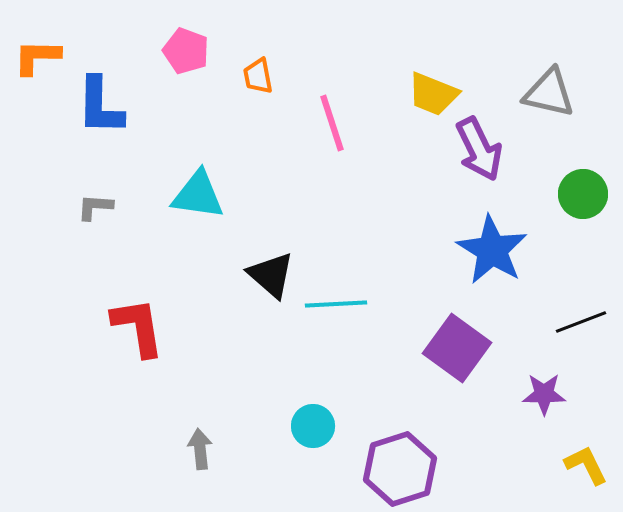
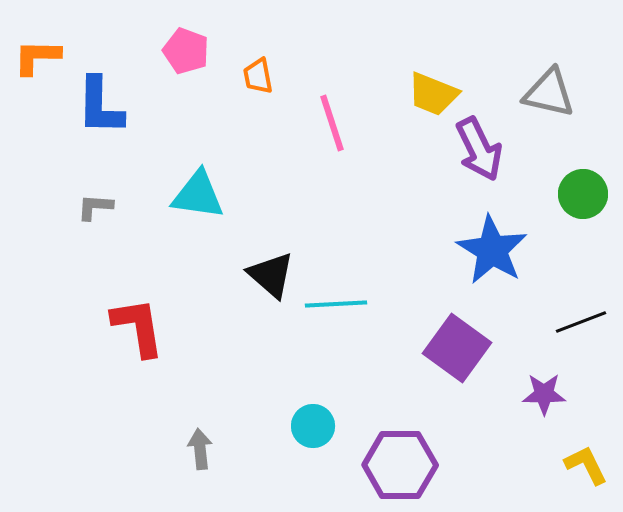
purple hexagon: moved 4 px up; rotated 18 degrees clockwise
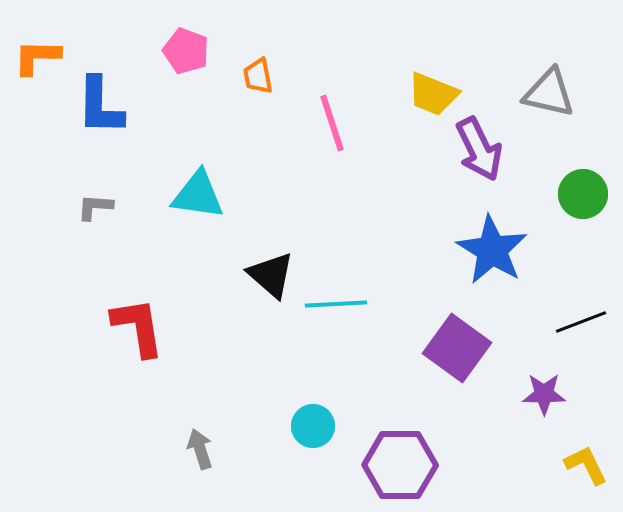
gray arrow: rotated 12 degrees counterclockwise
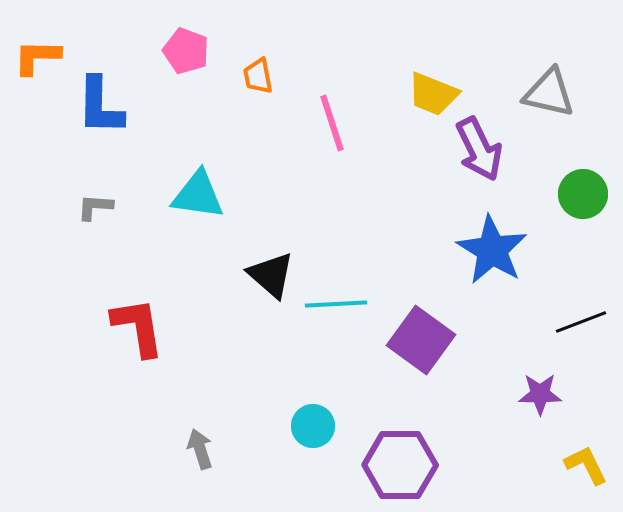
purple square: moved 36 px left, 8 px up
purple star: moved 4 px left
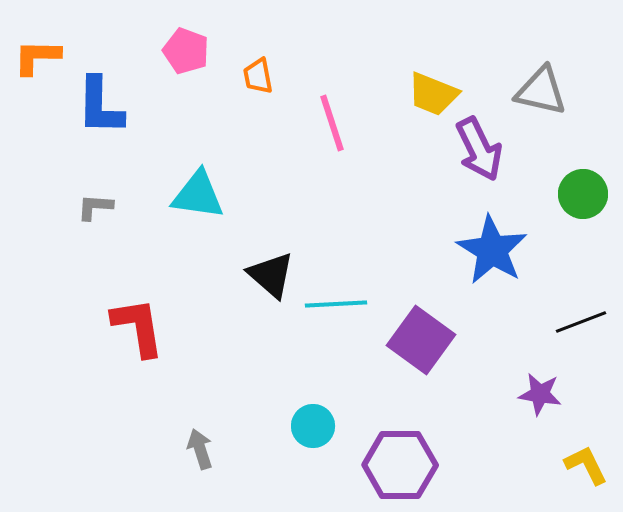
gray triangle: moved 8 px left, 2 px up
purple star: rotated 9 degrees clockwise
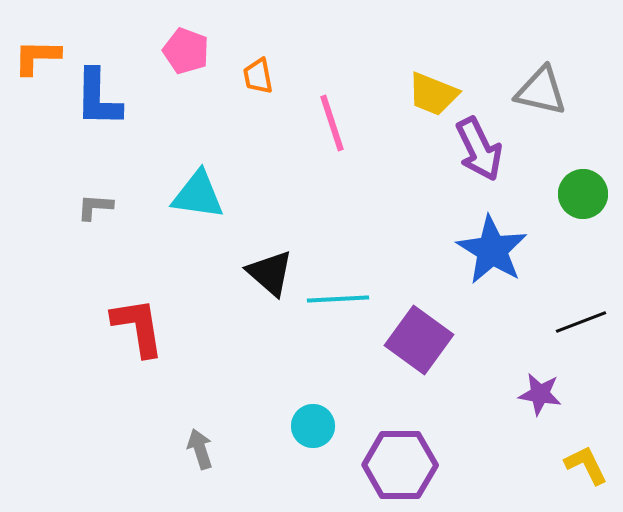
blue L-shape: moved 2 px left, 8 px up
black triangle: moved 1 px left, 2 px up
cyan line: moved 2 px right, 5 px up
purple square: moved 2 px left
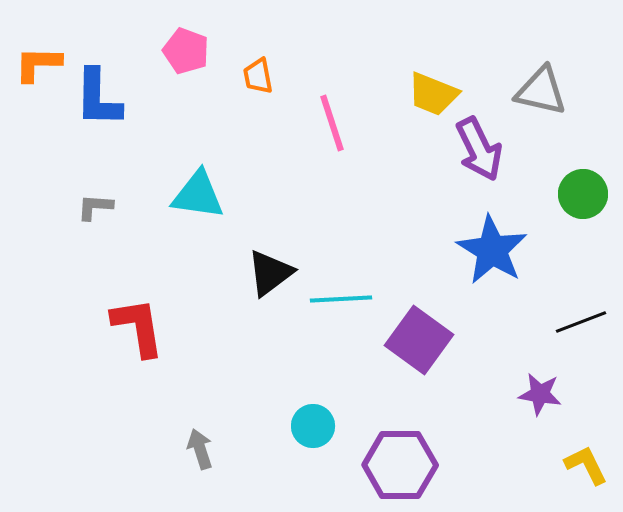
orange L-shape: moved 1 px right, 7 px down
black triangle: rotated 42 degrees clockwise
cyan line: moved 3 px right
